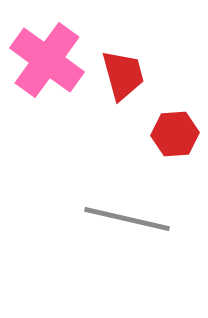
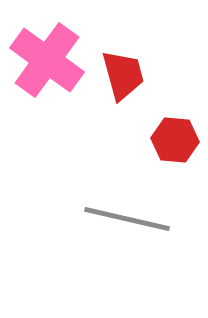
red hexagon: moved 6 px down; rotated 9 degrees clockwise
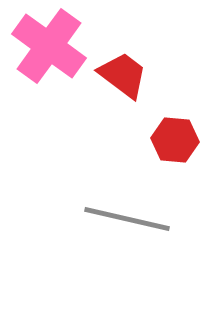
pink cross: moved 2 px right, 14 px up
red trapezoid: rotated 38 degrees counterclockwise
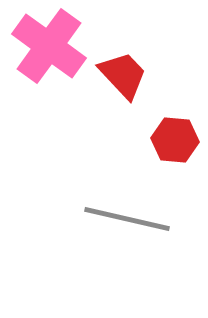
red trapezoid: rotated 10 degrees clockwise
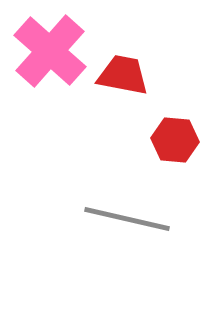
pink cross: moved 1 px right, 5 px down; rotated 6 degrees clockwise
red trapezoid: rotated 36 degrees counterclockwise
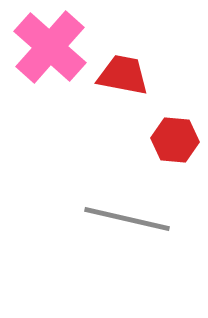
pink cross: moved 4 px up
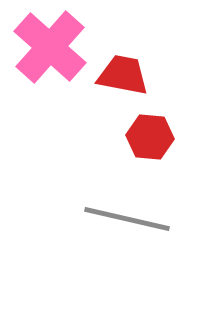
red hexagon: moved 25 px left, 3 px up
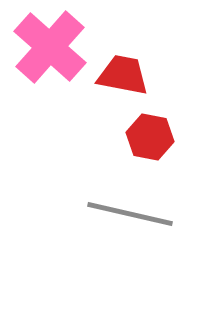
red hexagon: rotated 6 degrees clockwise
gray line: moved 3 px right, 5 px up
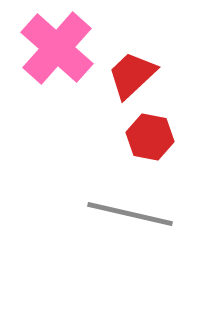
pink cross: moved 7 px right, 1 px down
red trapezoid: moved 9 px right; rotated 54 degrees counterclockwise
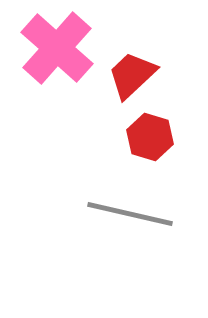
red hexagon: rotated 6 degrees clockwise
